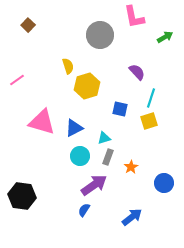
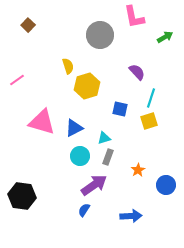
orange star: moved 7 px right, 3 px down
blue circle: moved 2 px right, 2 px down
blue arrow: moved 1 px left, 1 px up; rotated 35 degrees clockwise
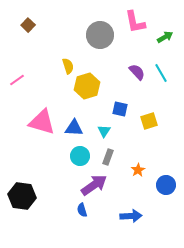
pink L-shape: moved 1 px right, 5 px down
cyan line: moved 10 px right, 25 px up; rotated 48 degrees counterclockwise
blue triangle: rotated 30 degrees clockwise
cyan triangle: moved 7 px up; rotated 40 degrees counterclockwise
blue semicircle: moved 2 px left; rotated 48 degrees counterclockwise
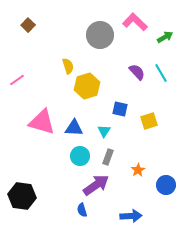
pink L-shape: rotated 145 degrees clockwise
purple arrow: moved 2 px right
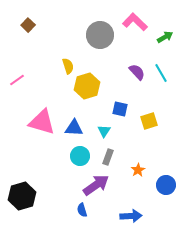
black hexagon: rotated 24 degrees counterclockwise
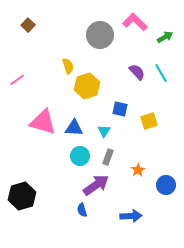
pink triangle: moved 1 px right
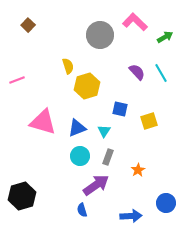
pink line: rotated 14 degrees clockwise
blue triangle: moved 3 px right; rotated 24 degrees counterclockwise
blue circle: moved 18 px down
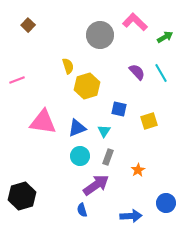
blue square: moved 1 px left
pink triangle: rotated 8 degrees counterclockwise
